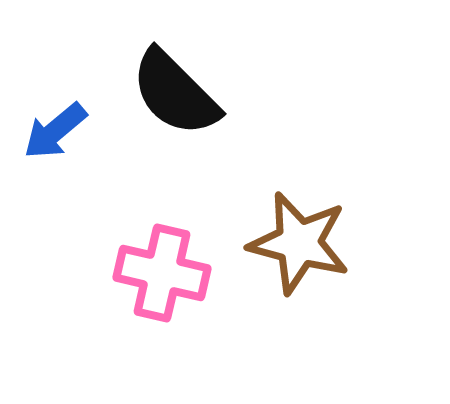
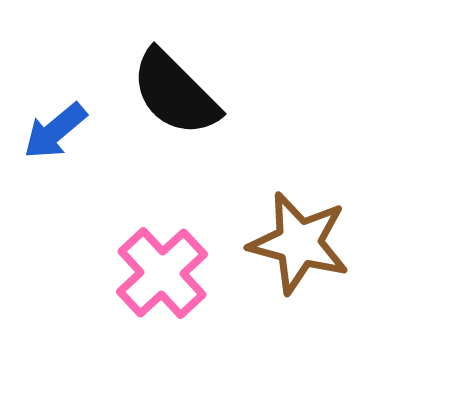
pink cross: rotated 34 degrees clockwise
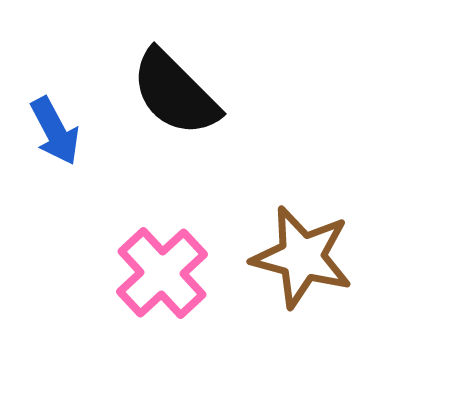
blue arrow: rotated 78 degrees counterclockwise
brown star: moved 3 px right, 14 px down
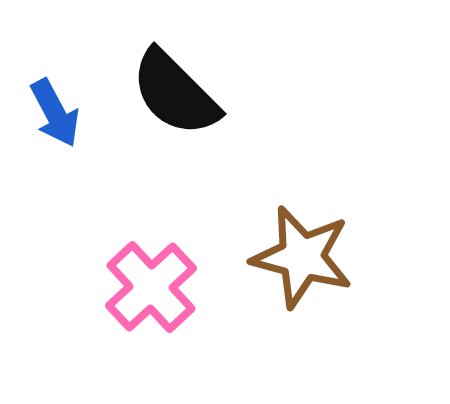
blue arrow: moved 18 px up
pink cross: moved 11 px left, 14 px down
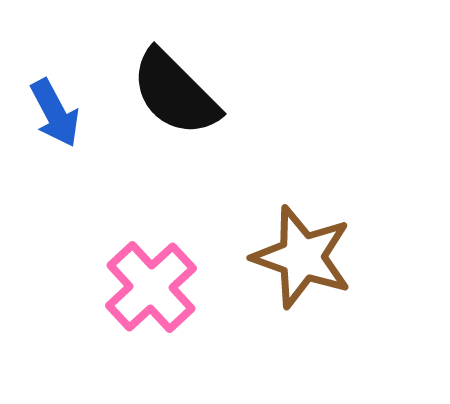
brown star: rotated 4 degrees clockwise
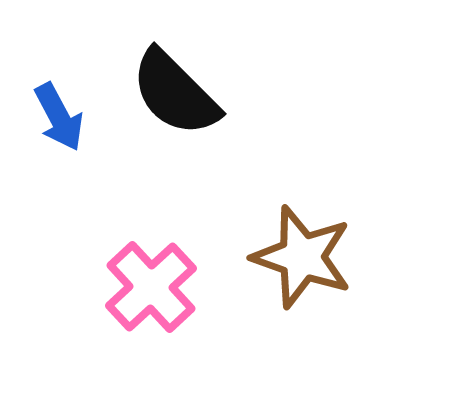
blue arrow: moved 4 px right, 4 px down
